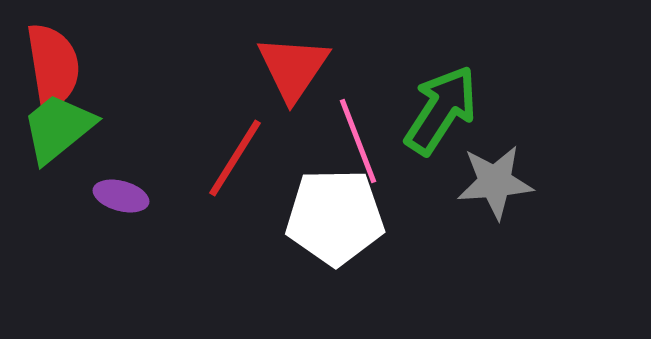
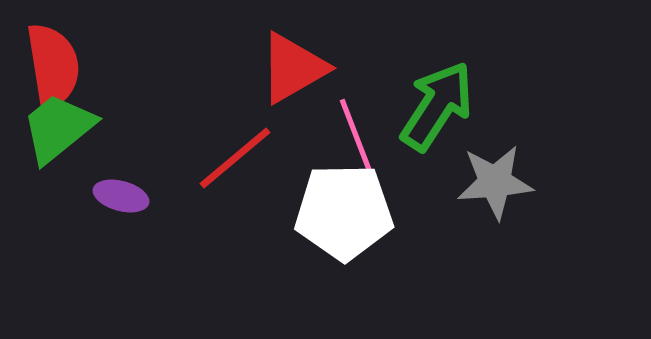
red triangle: rotated 26 degrees clockwise
green arrow: moved 4 px left, 4 px up
red line: rotated 18 degrees clockwise
white pentagon: moved 9 px right, 5 px up
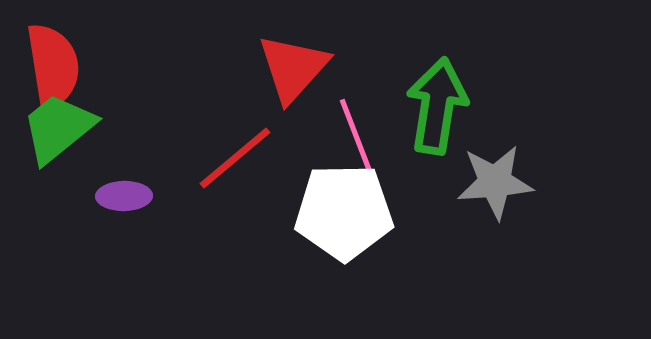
red triangle: rotated 18 degrees counterclockwise
green arrow: rotated 24 degrees counterclockwise
purple ellipse: moved 3 px right; rotated 16 degrees counterclockwise
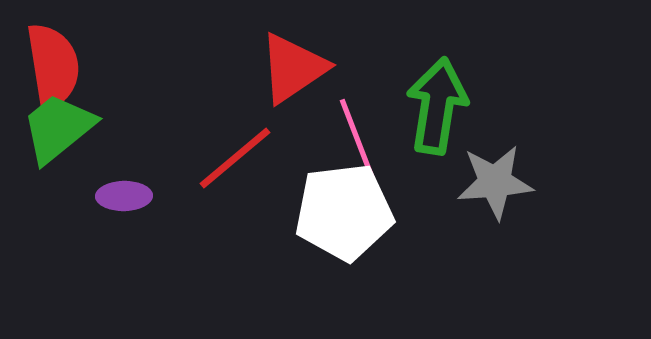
red triangle: rotated 14 degrees clockwise
white pentagon: rotated 6 degrees counterclockwise
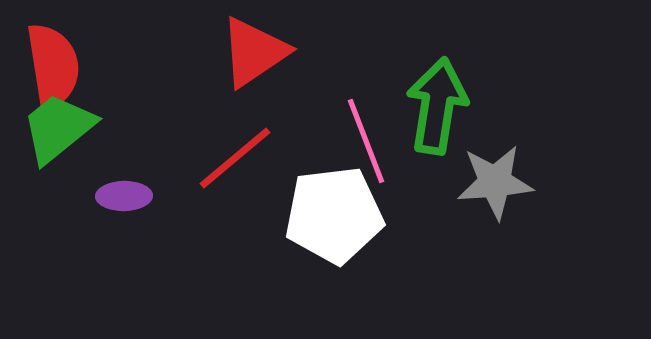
red triangle: moved 39 px left, 16 px up
pink line: moved 8 px right
white pentagon: moved 10 px left, 3 px down
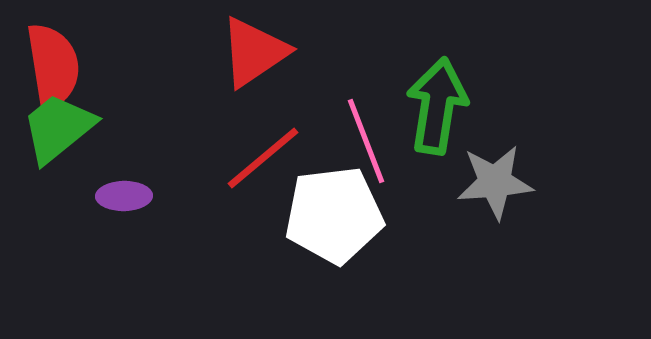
red line: moved 28 px right
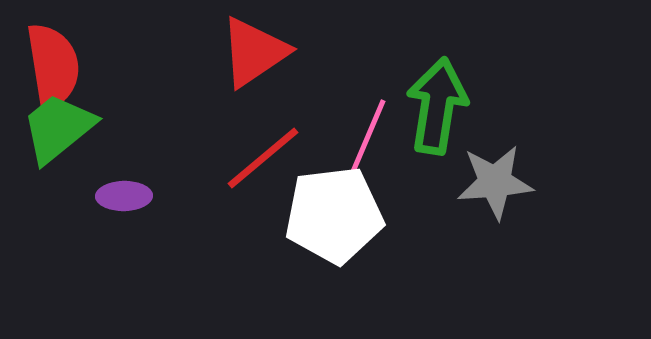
pink line: rotated 44 degrees clockwise
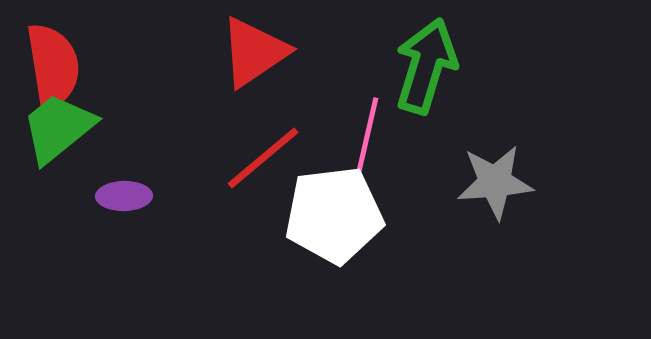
green arrow: moved 11 px left, 40 px up; rotated 8 degrees clockwise
pink line: rotated 10 degrees counterclockwise
